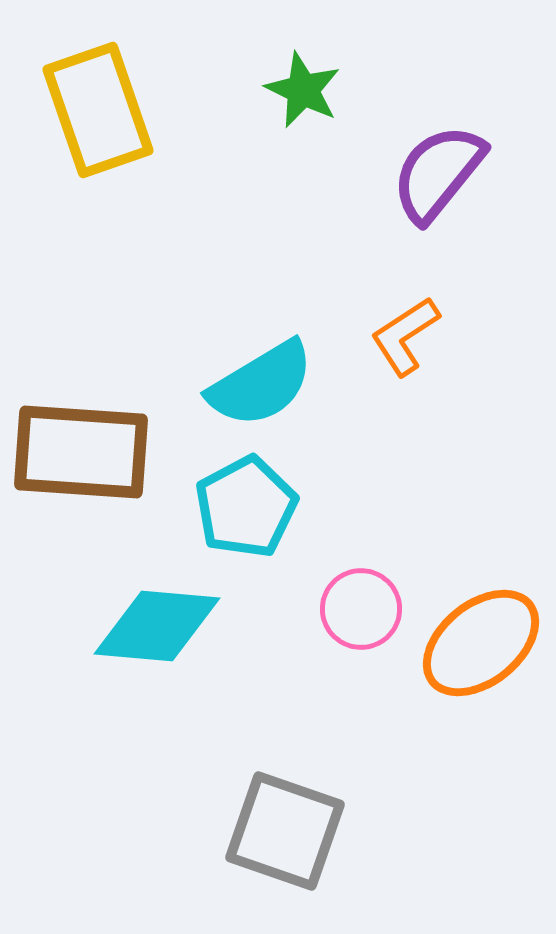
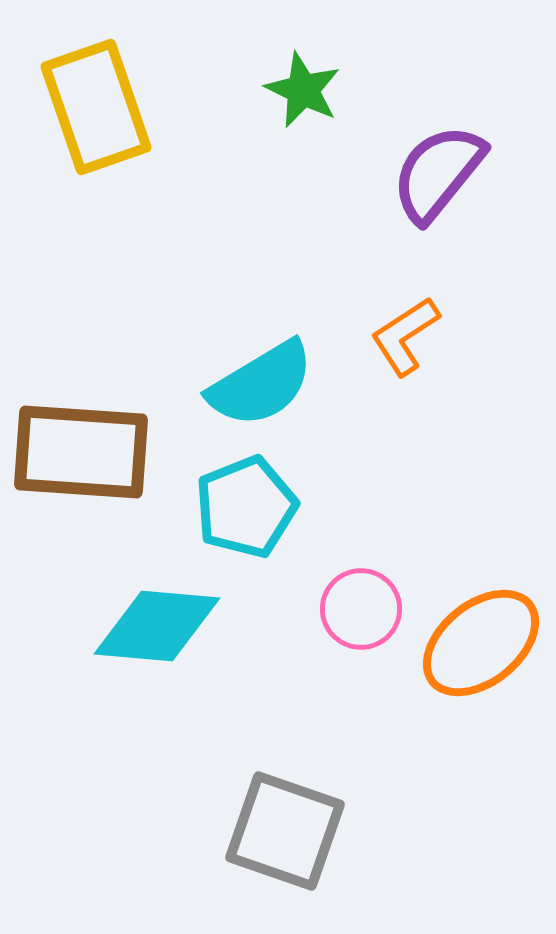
yellow rectangle: moved 2 px left, 3 px up
cyan pentagon: rotated 6 degrees clockwise
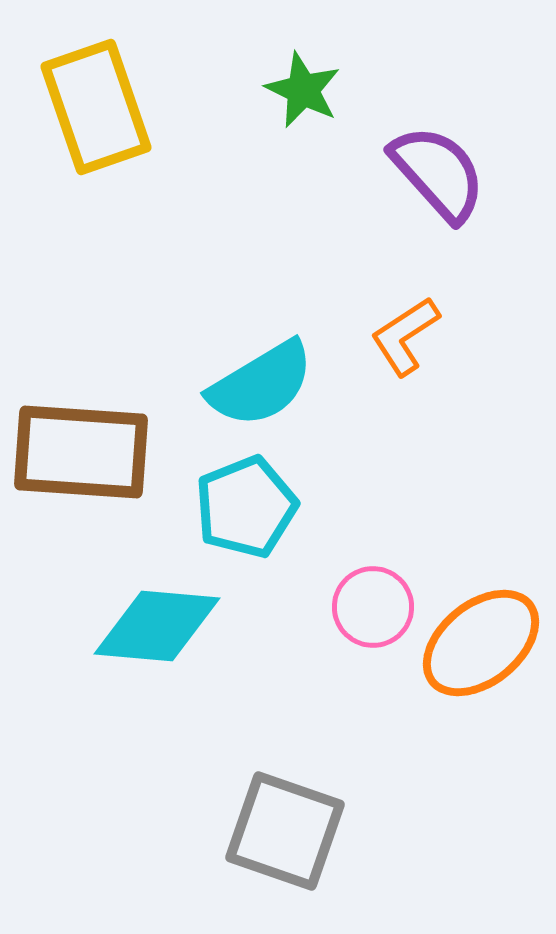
purple semicircle: rotated 99 degrees clockwise
pink circle: moved 12 px right, 2 px up
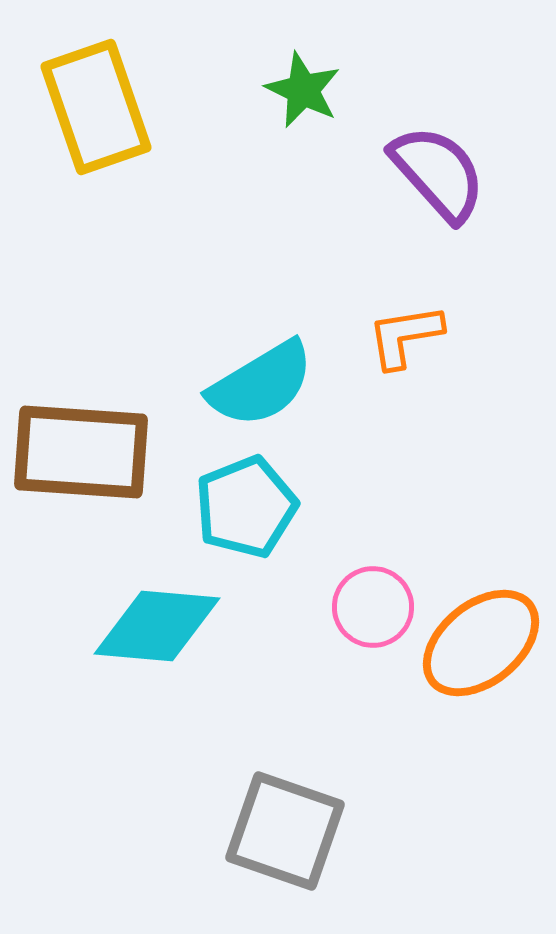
orange L-shape: rotated 24 degrees clockwise
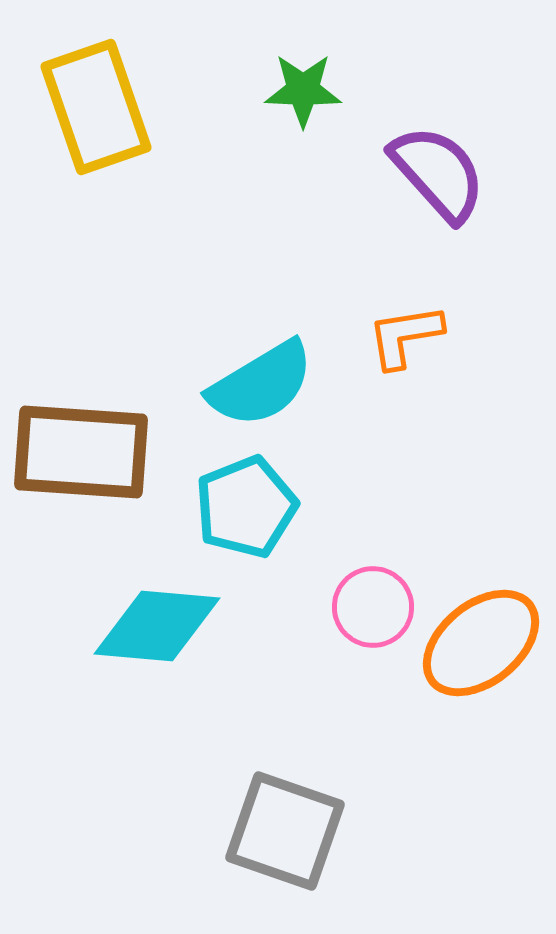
green star: rotated 24 degrees counterclockwise
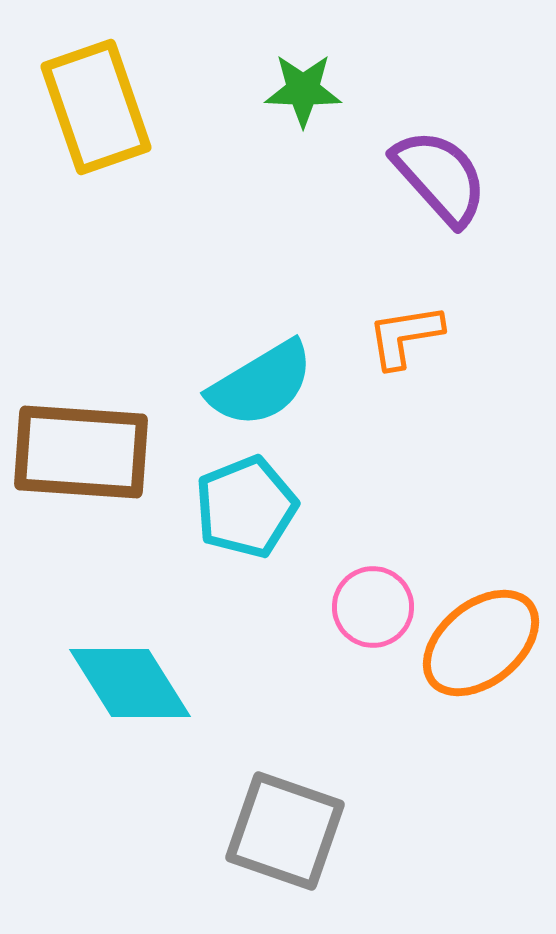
purple semicircle: moved 2 px right, 4 px down
cyan diamond: moved 27 px left, 57 px down; rotated 53 degrees clockwise
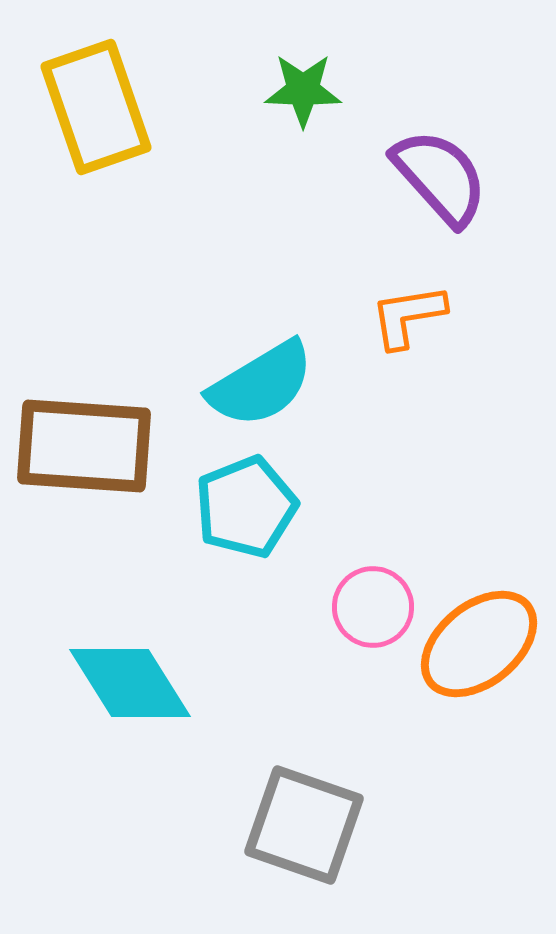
orange L-shape: moved 3 px right, 20 px up
brown rectangle: moved 3 px right, 6 px up
orange ellipse: moved 2 px left, 1 px down
gray square: moved 19 px right, 6 px up
